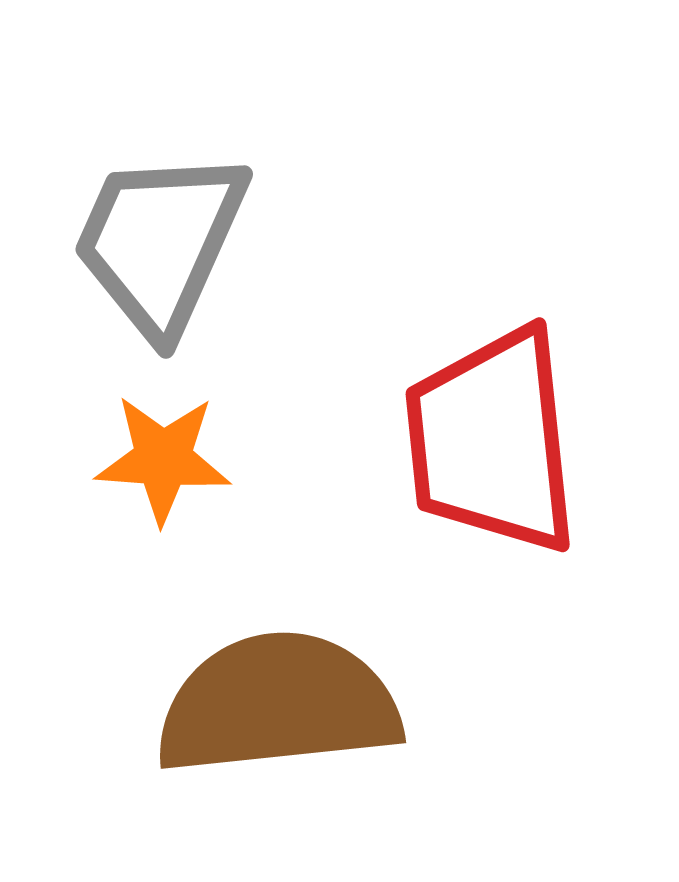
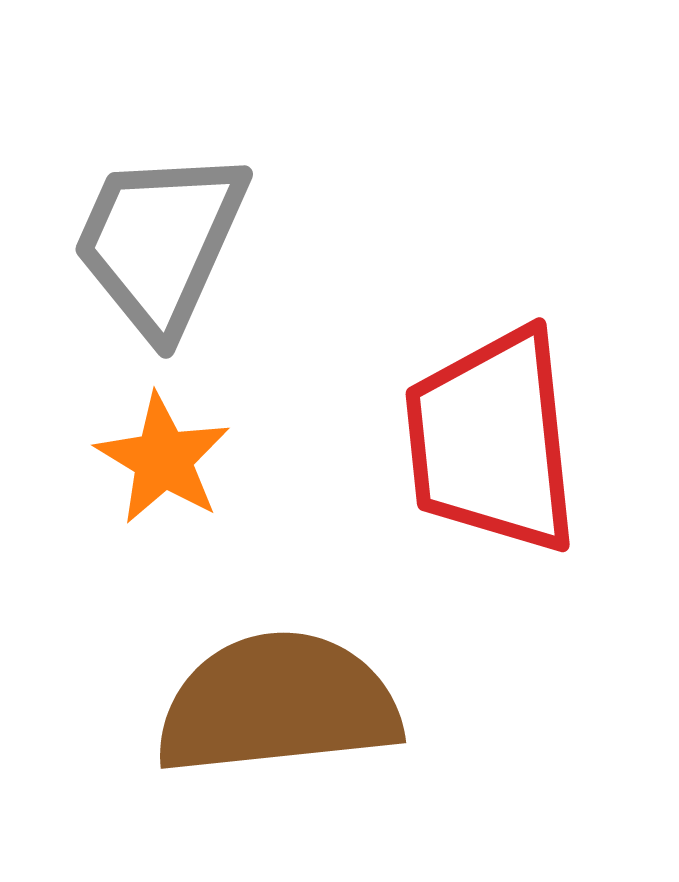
orange star: rotated 27 degrees clockwise
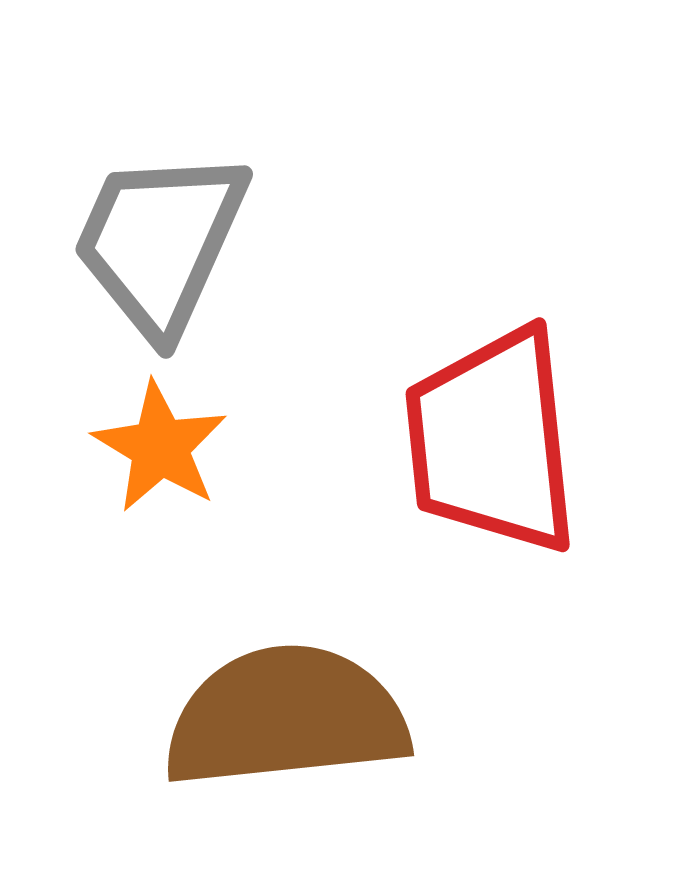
orange star: moved 3 px left, 12 px up
brown semicircle: moved 8 px right, 13 px down
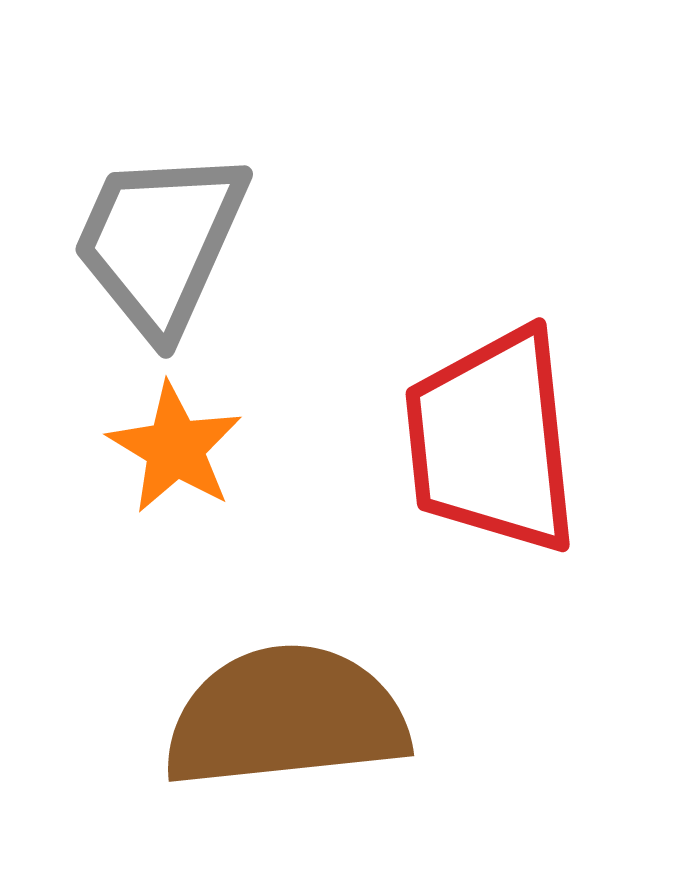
orange star: moved 15 px right, 1 px down
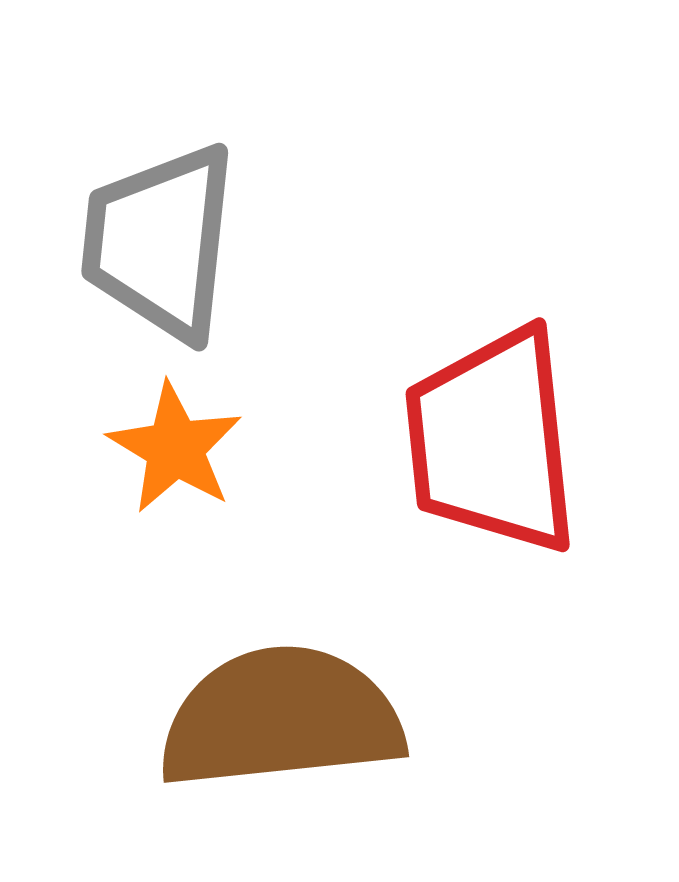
gray trapezoid: rotated 18 degrees counterclockwise
brown semicircle: moved 5 px left, 1 px down
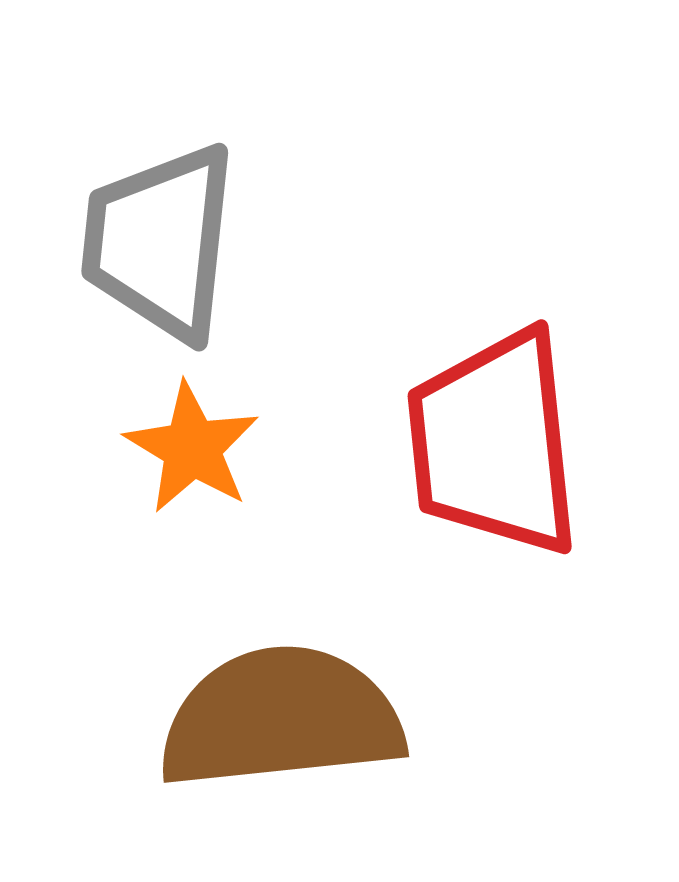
red trapezoid: moved 2 px right, 2 px down
orange star: moved 17 px right
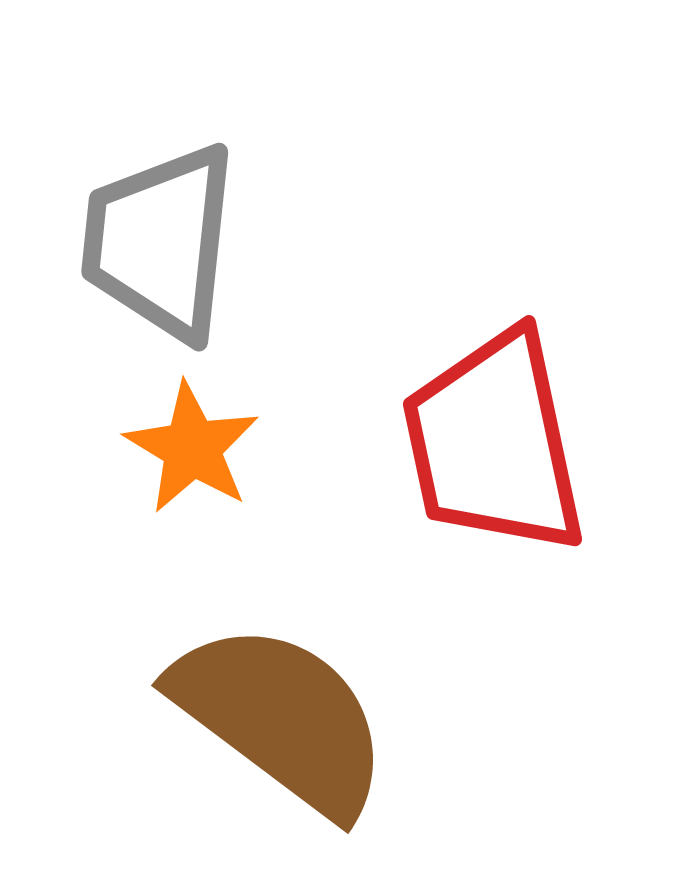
red trapezoid: rotated 6 degrees counterclockwise
brown semicircle: rotated 43 degrees clockwise
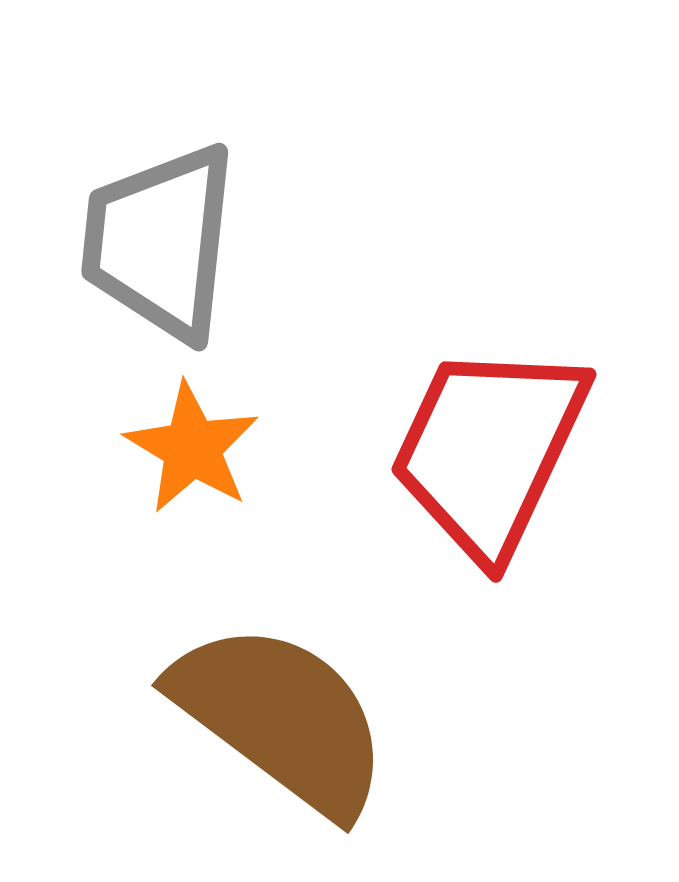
red trapezoid: moved 5 px left, 7 px down; rotated 37 degrees clockwise
